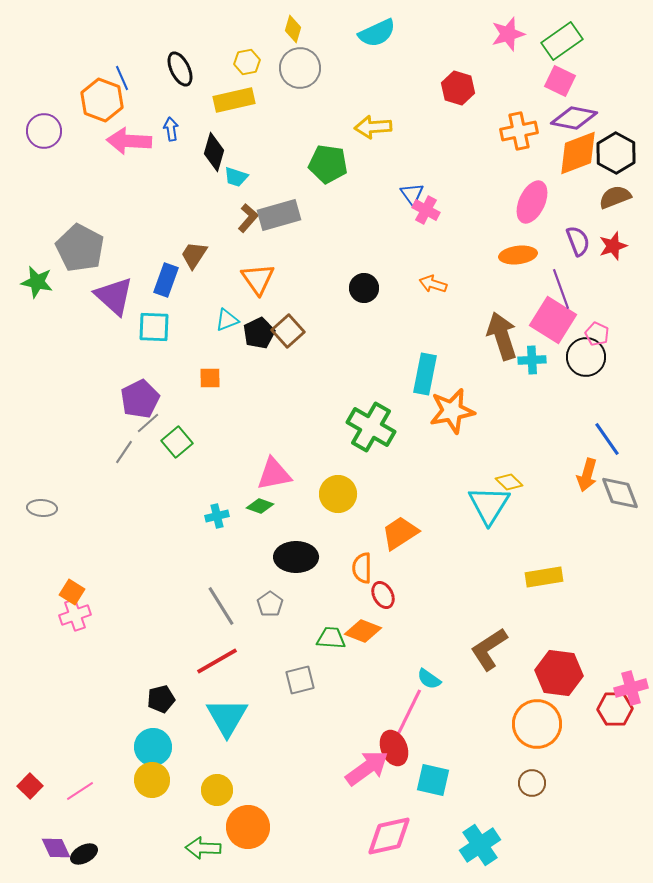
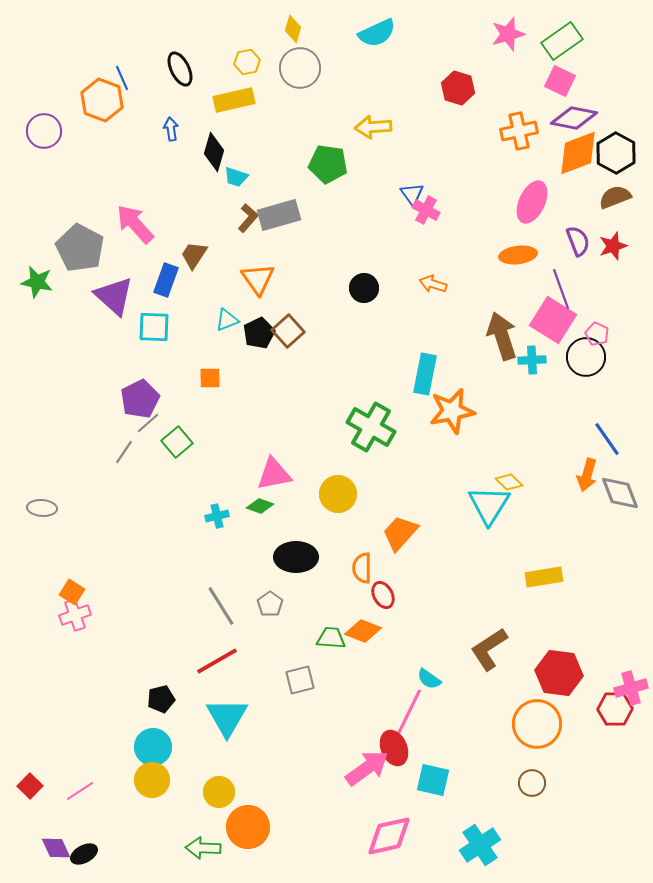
pink arrow at (129, 141): moved 6 px right, 83 px down; rotated 45 degrees clockwise
orange trapezoid at (400, 533): rotated 15 degrees counterclockwise
yellow circle at (217, 790): moved 2 px right, 2 px down
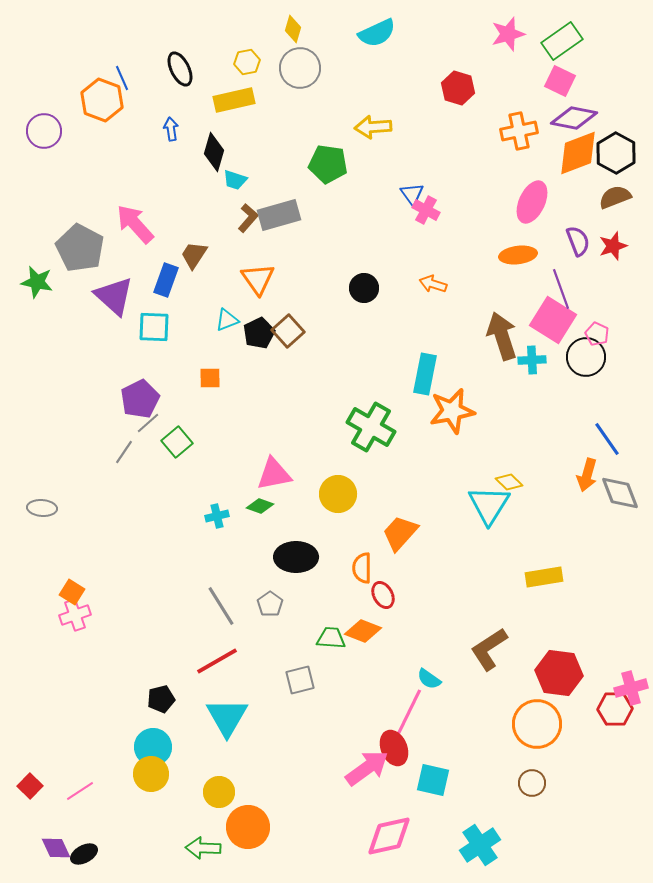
cyan trapezoid at (236, 177): moved 1 px left, 3 px down
yellow circle at (152, 780): moved 1 px left, 6 px up
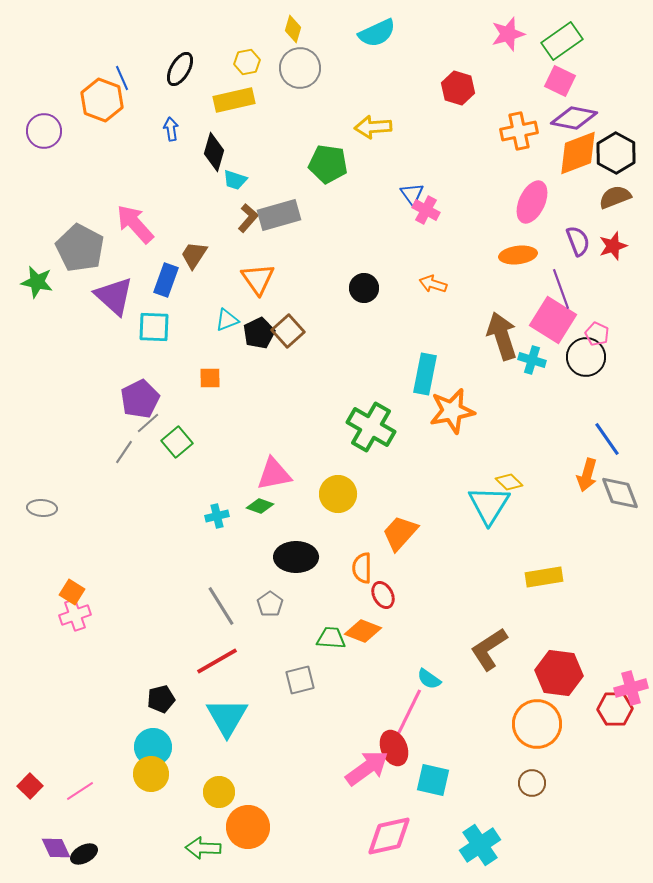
black ellipse at (180, 69): rotated 56 degrees clockwise
cyan cross at (532, 360): rotated 20 degrees clockwise
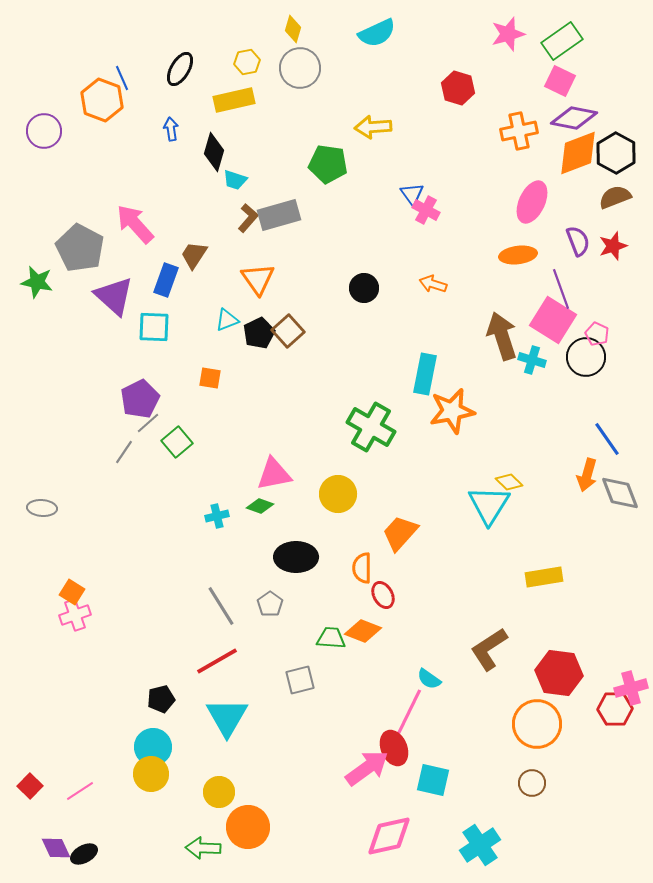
orange square at (210, 378): rotated 10 degrees clockwise
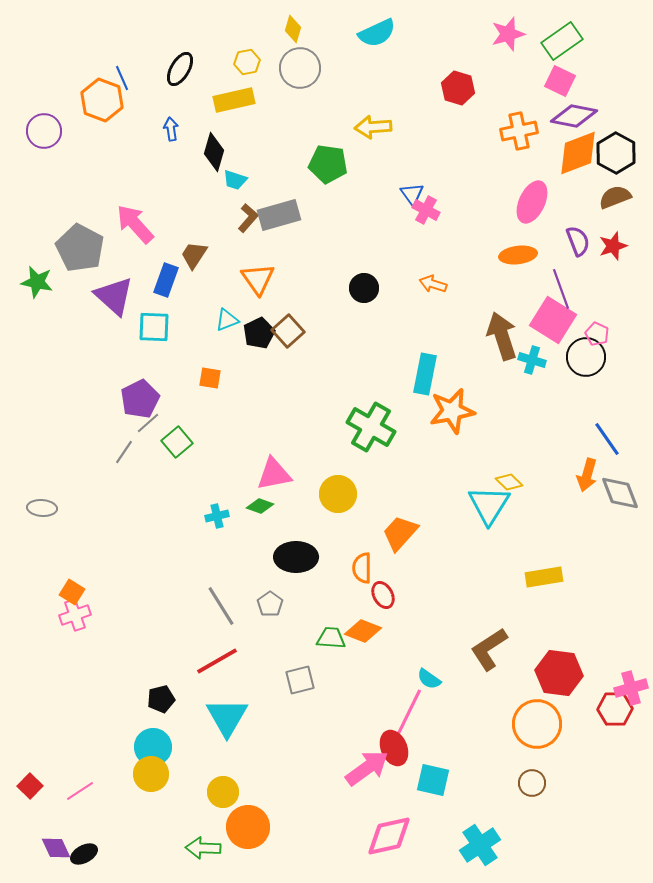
purple diamond at (574, 118): moved 2 px up
yellow circle at (219, 792): moved 4 px right
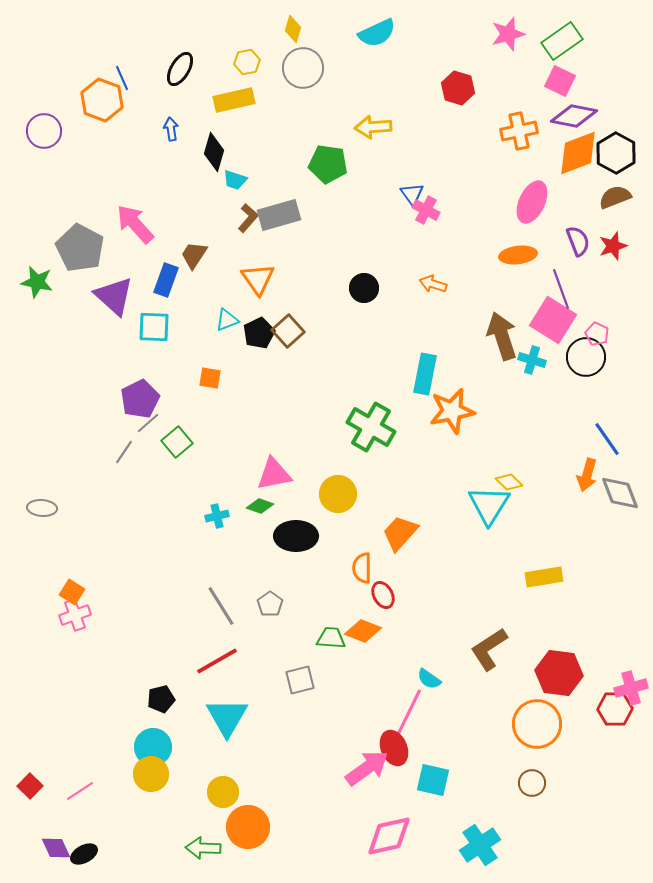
gray circle at (300, 68): moved 3 px right
black ellipse at (296, 557): moved 21 px up
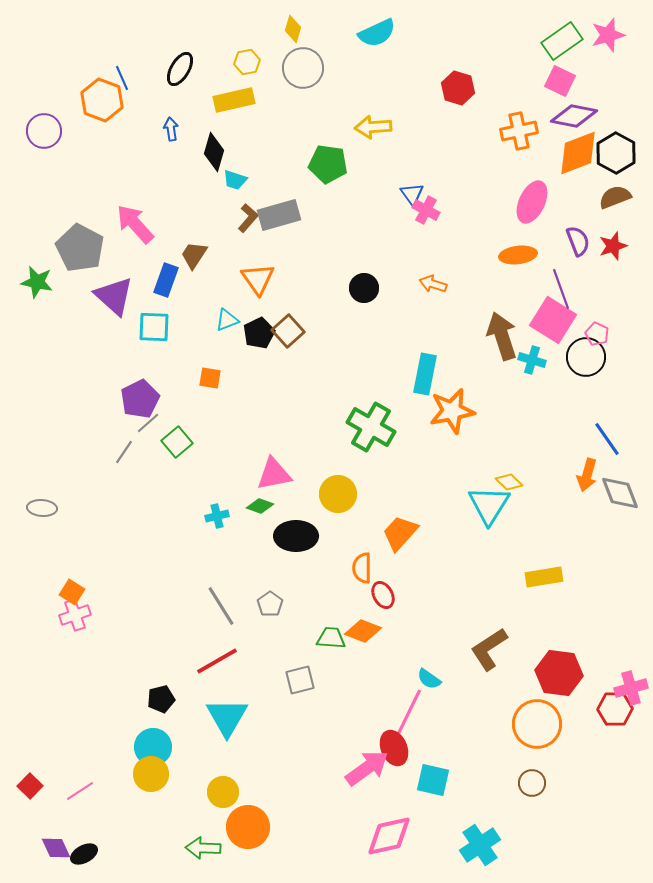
pink star at (508, 34): moved 100 px right, 1 px down
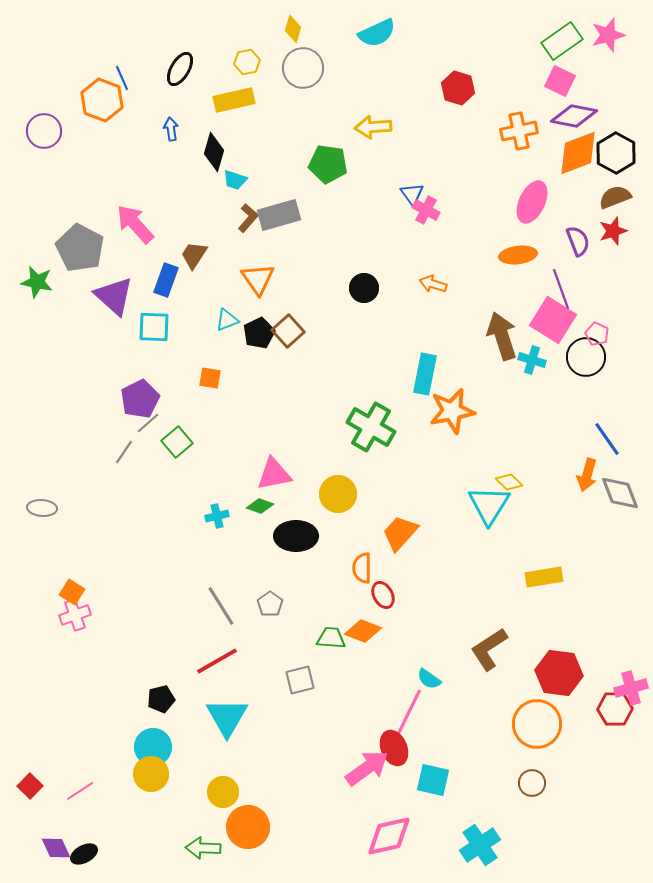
red star at (613, 246): moved 15 px up
